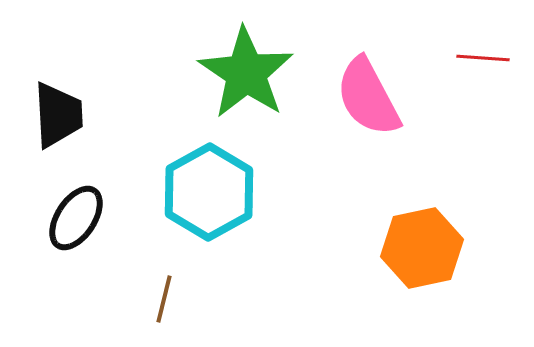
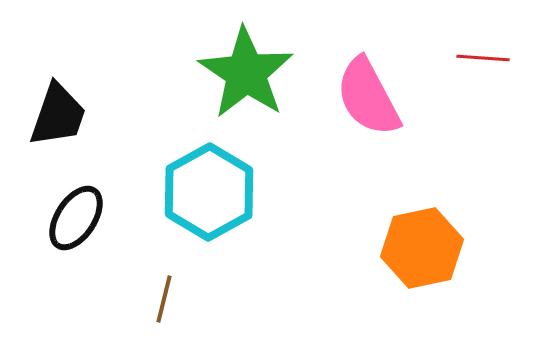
black trapezoid: rotated 22 degrees clockwise
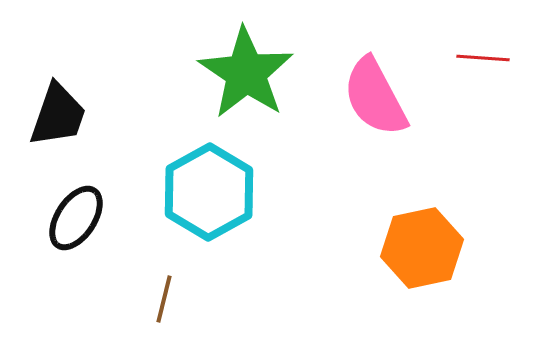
pink semicircle: moved 7 px right
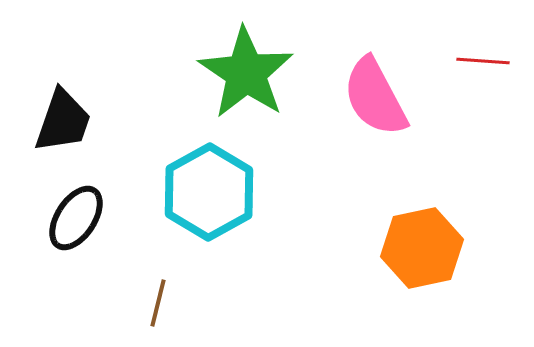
red line: moved 3 px down
black trapezoid: moved 5 px right, 6 px down
brown line: moved 6 px left, 4 px down
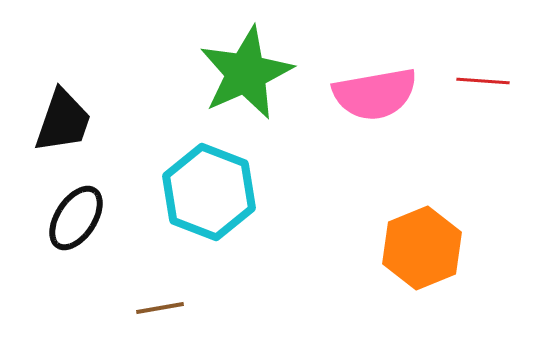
red line: moved 20 px down
green star: rotated 14 degrees clockwise
pink semicircle: moved 3 px up; rotated 72 degrees counterclockwise
cyan hexagon: rotated 10 degrees counterclockwise
orange hexagon: rotated 10 degrees counterclockwise
brown line: moved 2 px right, 5 px down; rotated 66 degrees clockwise
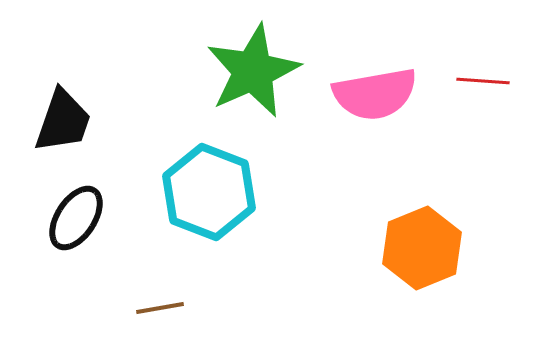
green star: moved 7 px right, 2 px up
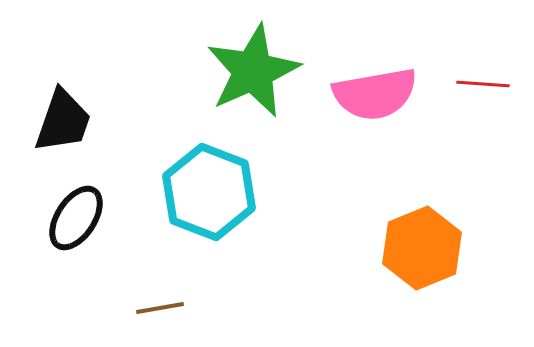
red line: moved 3 px down
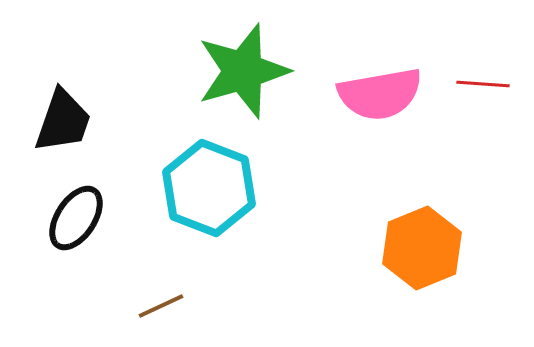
green star: moved 10 px left; rotated 8 degrees clockwise
pink semicircle: moved 5 px right
cyan hexagon: moved 4 px up
brown line: moved 1 px right, 2 px up; rotated 15 degrees counterclockwise
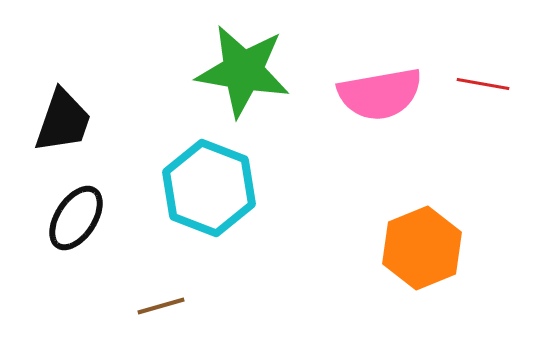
green star: rotated 26 degrees clockwise
red line: rotated 6 degrees clockwise
brown line: rotated 9 degrees clockwise
